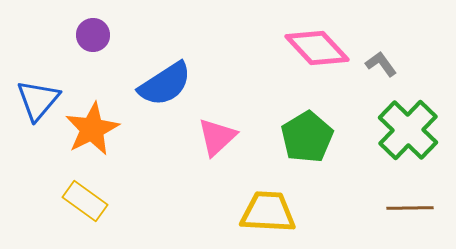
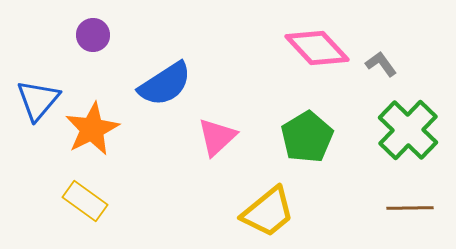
yellow trapezoid: rotated 138 degrees clockwise
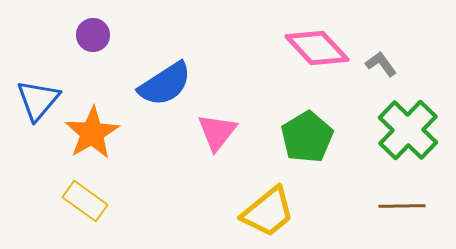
orange star: moved 4 px down; rotated 4 degrees counterclockwise
pink triangle: moved 5 px up; rotated 9 degrees counterclockwise
brown line: moved 8 px left, 2 px up
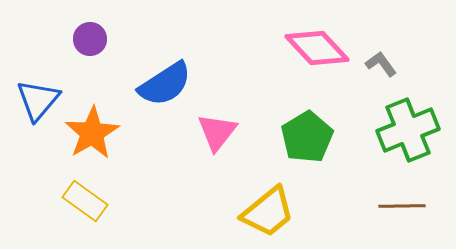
purple circle: moved 3 px left, 4 px down
green cross: rotated 24 degrees clockwise
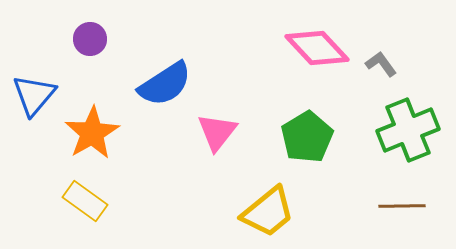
blue triangle: moved 4 px left, 5 px up
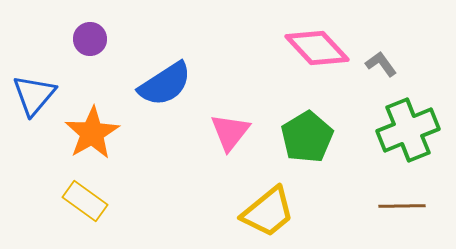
pink triangle: moved 13 px right
